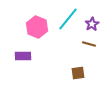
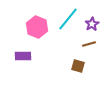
brown line: rotated 32 degrees counterclockwise
brown square: moved 7 px up; rotated 24 degrees clockwise
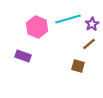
cyan line: rotated 35 degrees clockwise
brown line: rotated 24 degrees counterclockwise
purple rectangle: rotated 21 degrees clockwise
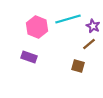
purple star: moved 1 px right, 2 px down; rotated 16 degrees counterclockwise
purple rectangle: moved 6 px right, 1 px down
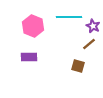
cyan line: moved 1 px right, 2 px up; rotated 15 degrees clockwise
pink hexagon: moved 4 px left, 1 px up
purple rectangle: rotated 21 degrees counterclockwise
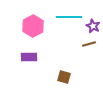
pink hexagon: rotated 10 degrees clockwise
brown line: rotated 24 degrees clockwise
brown square: moved 14 px left, 11 px down
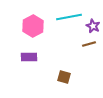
cyan line: rotated 10 degrees counterclockwise
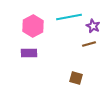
purple rectangle: moved 4 px up
brown square: moved 12 px right, 1 px down
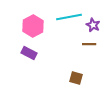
purple star: moved 1 px up
brown line: rotated 16 degrees clockwise
purple rectangle: rotated 28 degrees clockwise
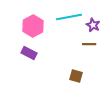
brown square: moved 2 px up
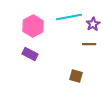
purple star: moved 1 px up; rotated 16 degrees clockwise
purple rectangle: moved 1 px right, 1 px down
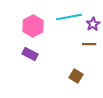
brown square: rotated 16 degrees clockwise
